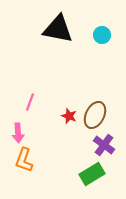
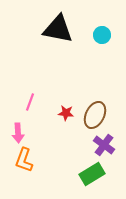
red star: moved 3 px left, 3 px up; rotated 14 degrees counterclockwise
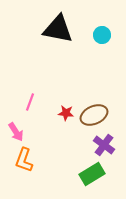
brown ellipse: moved 1 px left; rotated 40 degrees clockwise
pink arrow: moved 2 px left, 1 px up; rotated 30 degrees counterclockwise
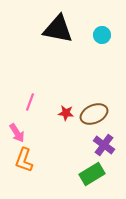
brown ellipse: moved 1 px up
pink arrow: moved 1 px right, 1 px down
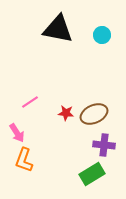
pink line: rotated 36 degrees clockwise
purple cross: rotated 30 degrees counterclockwise
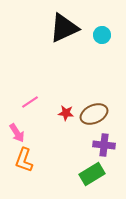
black triangle: moved 6 px right, 1 px up; rotated 36 degrees counterclockwise
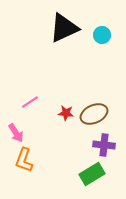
pink arrow: moved 1 px left
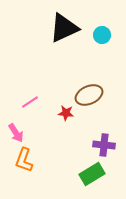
brown ellipse: moved 5 px left, 19 px up
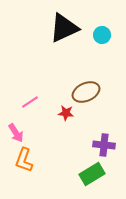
brown ellipse: moved 3 px left, 3 px up
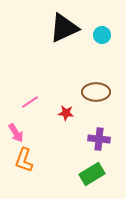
brown ellipse: moved 10 px right; rotated 24 degrees clockwise
purple cross: moved 5 px left, 6 px up
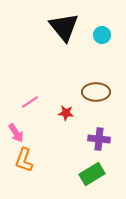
black triangle: moved 1 px up; rotated 44 degrees counterclockwise
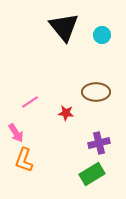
purple cross: moved 4 px down; rotated 20 degrees counterclockwise
